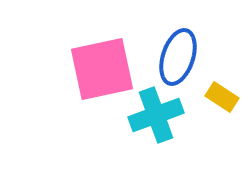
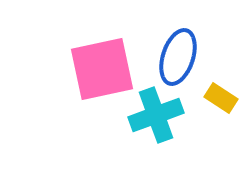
yellow rectangle: moved 1 px left, 1 px down
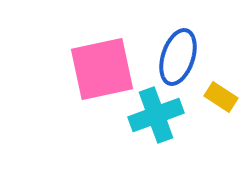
yellow rectangle: moved 1 px up
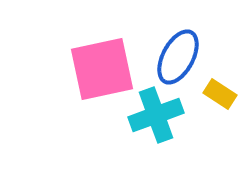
blue ellipse: rotated 10 degrees clockwise
yellow rectangle: moved 1 px left, 3 px up
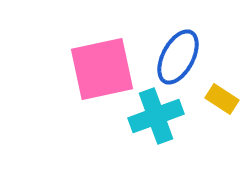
yellow rectangle: moved 2 px right, 5 px down
cyan cross: moved 1 px down
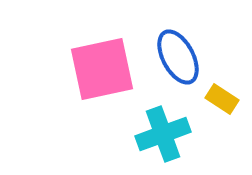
blue ellipse: rotated 56 degrees counterclockwise
cyan cross: moved 7 px right, 18 px down
